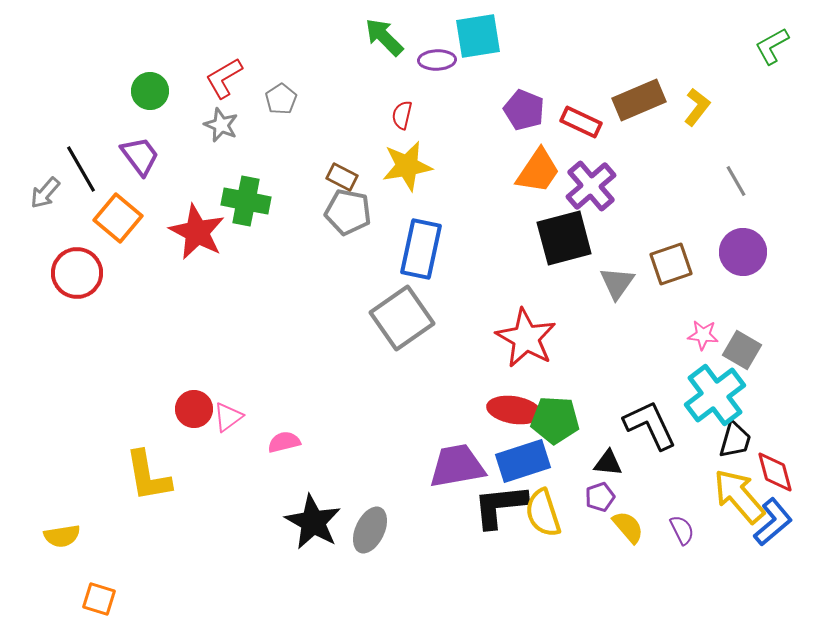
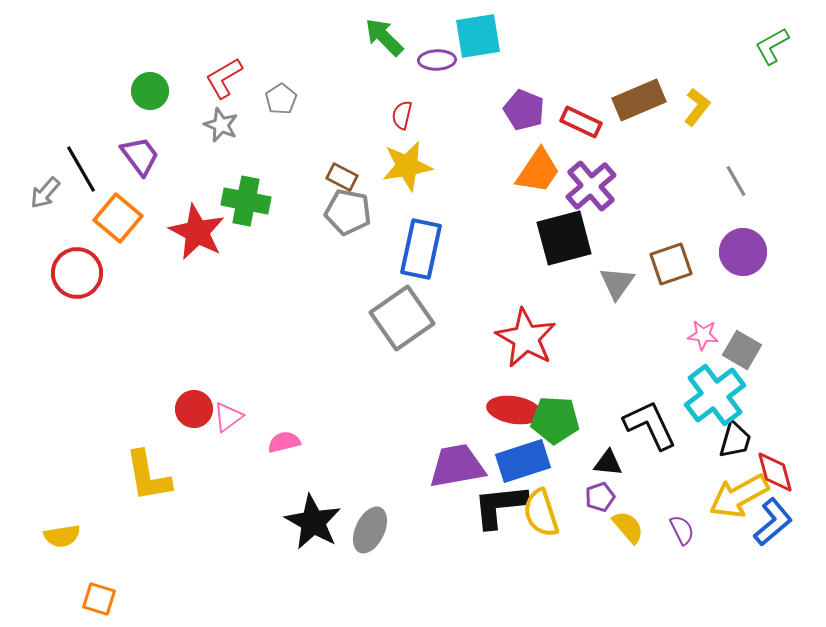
yellow arrow at (739, 496): rotated 78 degrees counterclockwise
yellow semicircle at (543, 513): moved 2 px left
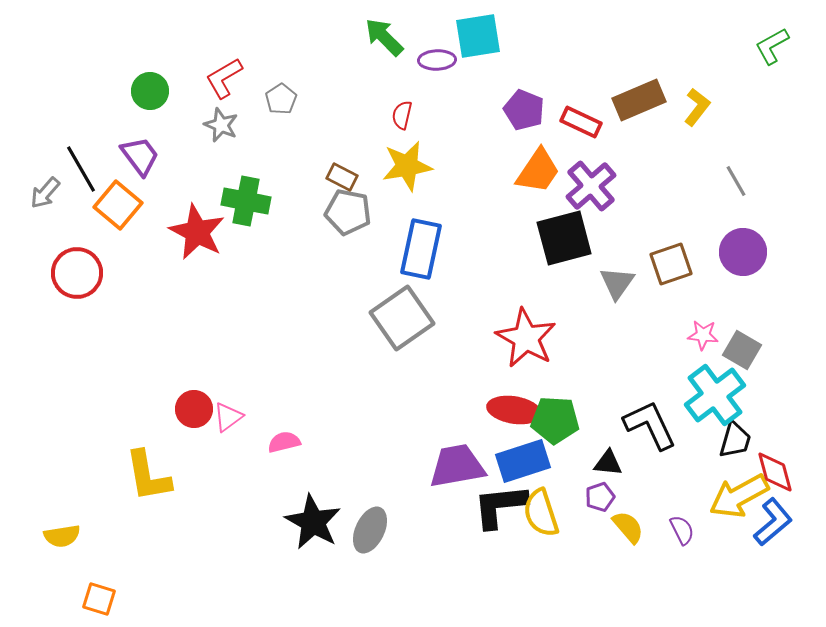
orange square at (118, 218): moved 13 px up
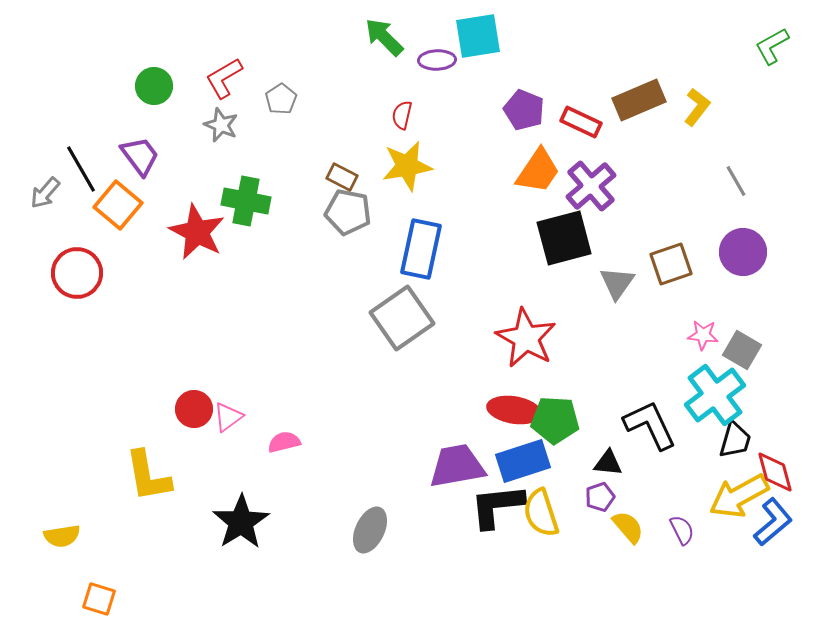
green circle at (150, 91): moved 4 px right, 5 px up
black L-shape at (500, 506): moved 3 px left
black star at (313, 522): moved 72 px left; rotated 10 degrees clockwise
